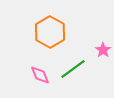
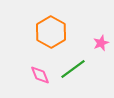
orange hexagon: moved 1 px right
pink star: moved 2 px left, 7 px up; rotated 14 degrees clockwise
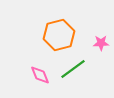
orange hexagon: moved 8 px right, 3 px down; rotated 16 degrees clockwise
pink star: rotated 21 degrees clockwise
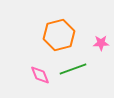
green line: rotated 16 degrees clockwise
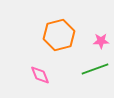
pink star: moved 2 px up
green line: moved 22 px right
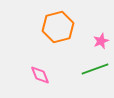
orange hexagon: moved 1 px left, 8 px up
pink star: rotated 21 degrees counterclockwise
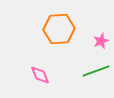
orange hexagon: moved 1 px right, 2 px down; rotated 12 degrees clockwise
green line: moved 1 px right, 2 px down
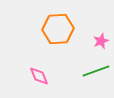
orange hexagon: moved 1 px left
pink diamond: moved 1 px left, 1 px down
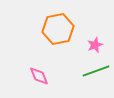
orange hexagon: rotated 8 degrees counterclockwise
pink star: moved 6 px left, 4 px down
